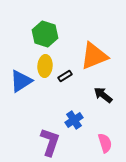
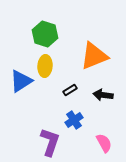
black rectangle: moved 5 px right, 14 px down
black arrow: rotated 30 degrees counterclockwise
pink semicircle: moved 1 px left; rotated 12 degrees counterclockwise
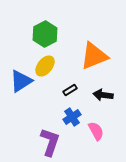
green hexagon: rotated 15 degrees clockwise
yellow ellipse: rotated 35 degrees clockwise
blue cross: moved 2 px left, 3 px up
pink semicircle: moved 8 px left, 12 px up
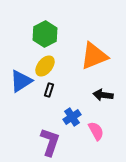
black rectangle: moved 21 px left; rotated 40 degrees counterclockwise
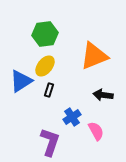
green hexagon: rotated 20 degrees clockwise
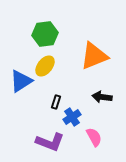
black rectangle: moved 7 px right, 12 px down
black arrow: moved 1 px left, 2 px down
pink semicircle: moved 2 px left, 6 px down
purple L-shape: rotated 92 degrees clockwise
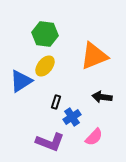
green hexagon: rotated 15 degrees clockwise
pink semicircle: rotated 72 degrees clockwise
